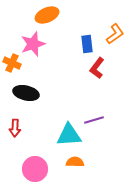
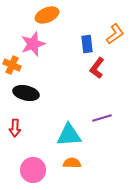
orange cross: moved 2 px down
purple line: moved 8 px right, 2 px up
orange semicircle: moved 3 px left, 1 px down
pink circle: moved 2 px left, 1 px down
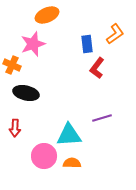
pink circle: moved 11 px right, 14 px up
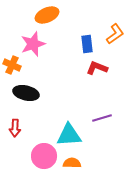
red L-shape: rotated 75 degrees clockwise
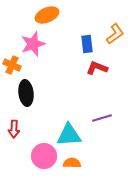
black ellipse: rotated 70 degrees clockwise
red arrow: moved 1 px left, 1 px down
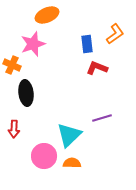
cyan triangle: rotated 40 degrees counterclockwise
